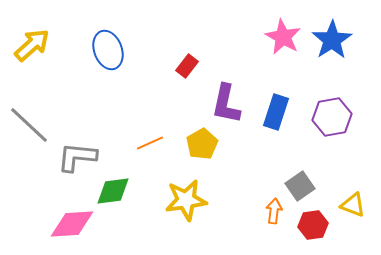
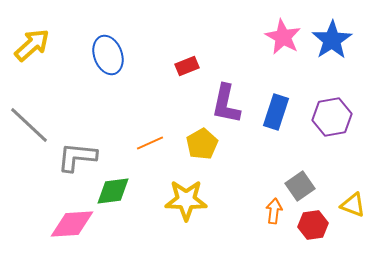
blue ellipse: moved 5 px down
red rectangle: rotated 30 degrees clockwise
yellow star: rotated 9 degrees clockwise
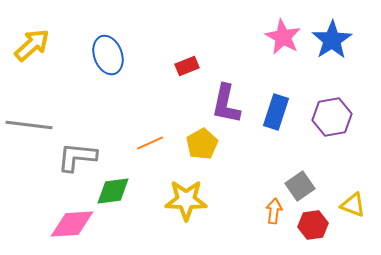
gray line: rotated 36 degrees counterclockwise
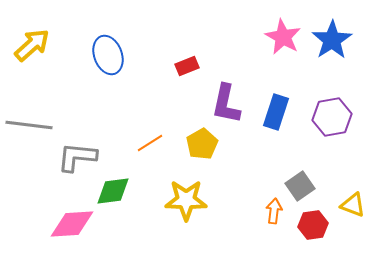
orange line: rotated 8 degrees counterclockwise
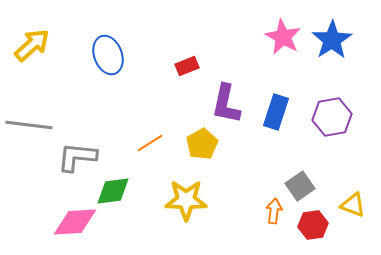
pink diamond: moved 3 px right, 2 px up
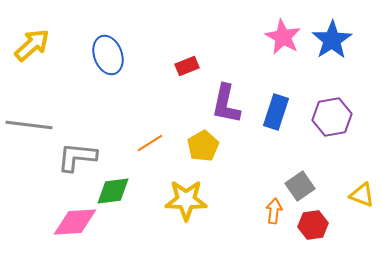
yellow pentagon: moved 1 px right, 2 px down
yellow triangle: moved 9 px right, 10 px up
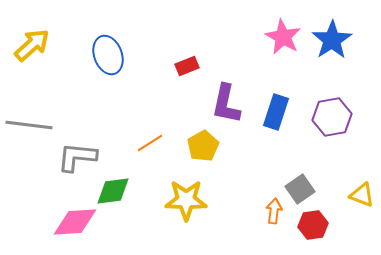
gray square: moved 3 px down
